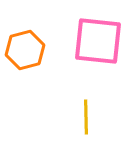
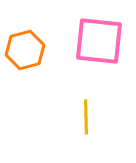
pink square: moved 1 px right
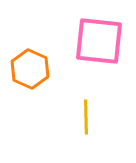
orange hexagon: moved 5 px right, 19 px down; rotated 21 degrees counterclockwise
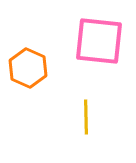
orange hexagon: moved 2 px left, 1 px up
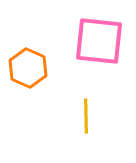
yellow line: moved 1 px up
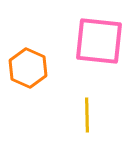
yellow line: moved 1 px right, 1 px up
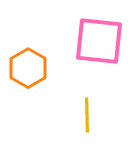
orange hexagon: rotated 6 degrees clockwise
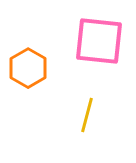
yellow line: rotated 16 degrees clockwise
